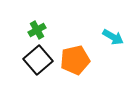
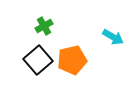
green cross: moved 7 px right, 4 px up
orange pentagon: moved 3 px left
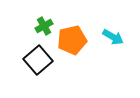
orange pentagon: moved 20 px up
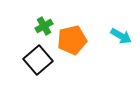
cyan arrow: moved 8 px right, 1 px up
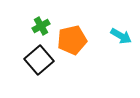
green cross: moved 3 px left
black square: moved 1 px right
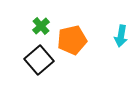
green cross: rotated 12 degrees counterclockwise
cyan arrow: rotated 70 degrees clockwise
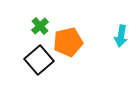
green cross: moved 1 px left
orange pentagon: moved 4 px left, 2 px down
